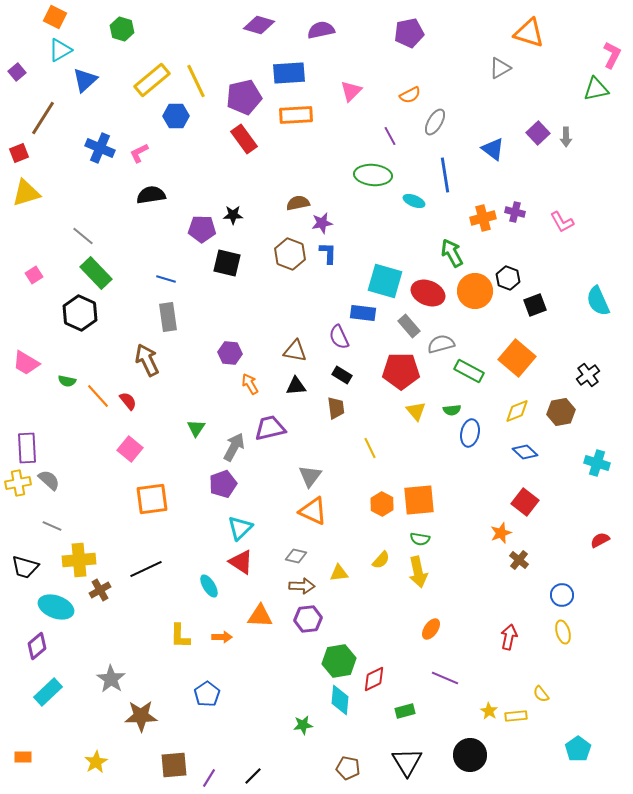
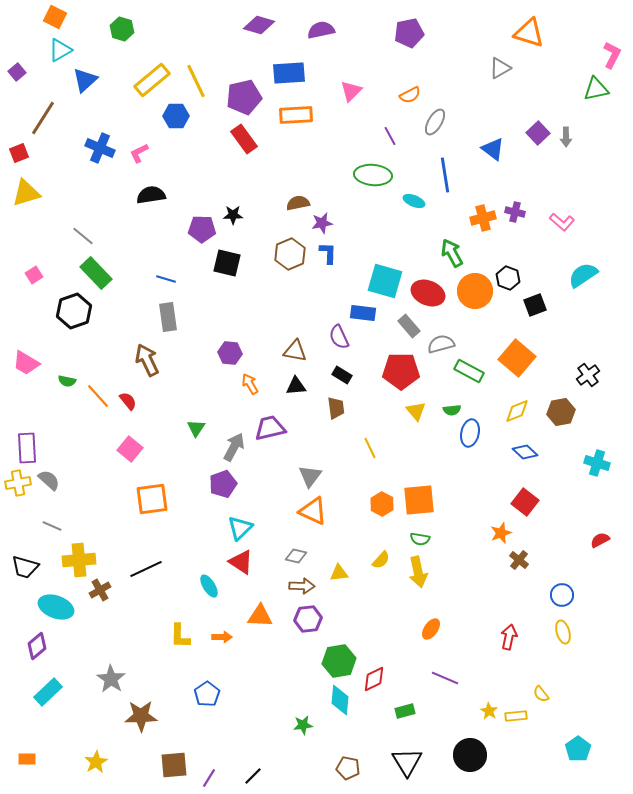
pink L-shape at (562, 222): rotated 20 degrees counterclockwise
brown hexagon at (290, 254): rotated 16 degrees clockwise
cyan semicircle at (598, 301): moved 15 px left, 26 px up; rotated 80 degrees clockwise
black hexagon at (80, 313): moved 6 px left, 2 px up; rotated 16 degrees clockwise
orange rectangle at (23, 757): moved 4 px right, 2 px down
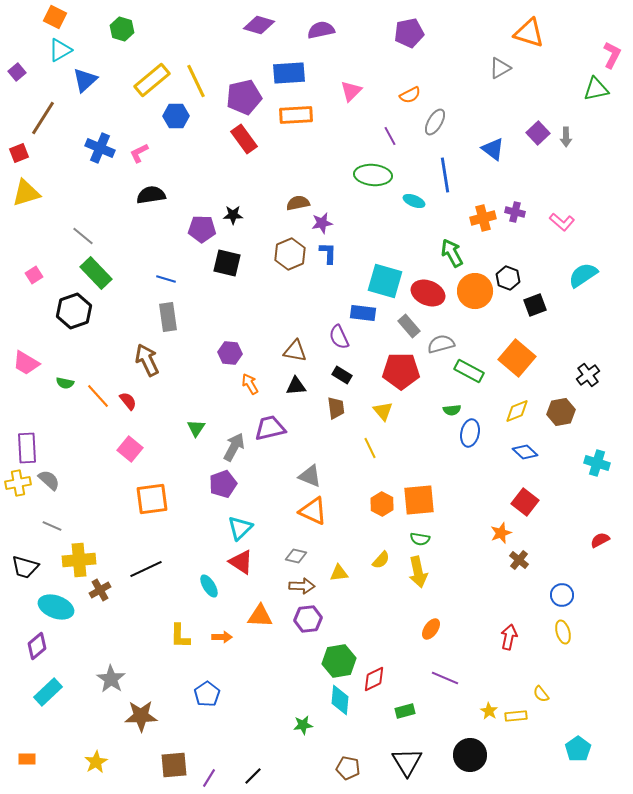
green semicircle at (67, 381): moved 2 px left, 2 px down
yellow triangle at (416, 411): moved 33 px left
gray triangle at (310, 476): rotated 45 degrees counterclockwise
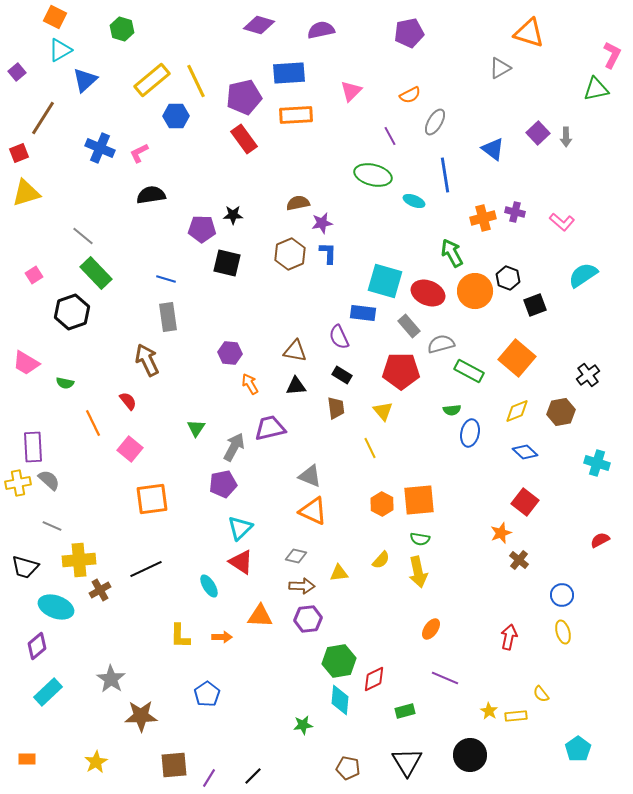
green ellipse at (373, 175): rotated 9 degrees clockwise
black hexagon at (74, 311): moved 2 px left, 1 px down
orange line at (98, 396): moved 5 px left, 27 px down; rotated 16 degrees clockwise
purple rectangle at (27, 448): moved 6 px right, 1 px up
purple pentagon at (223, 484): rotated 8 degrees clockwise
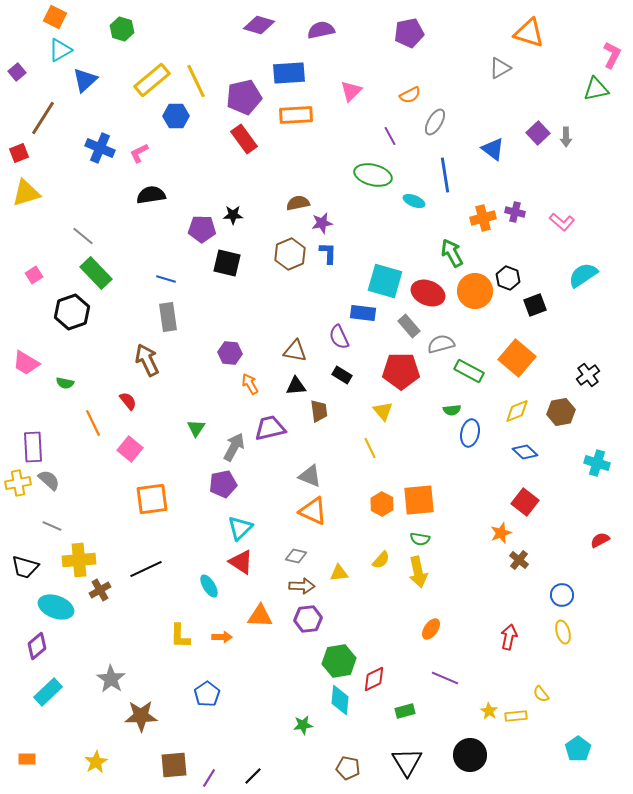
brown trapezoid at (336, 408): moved 17 px left, 3 px down
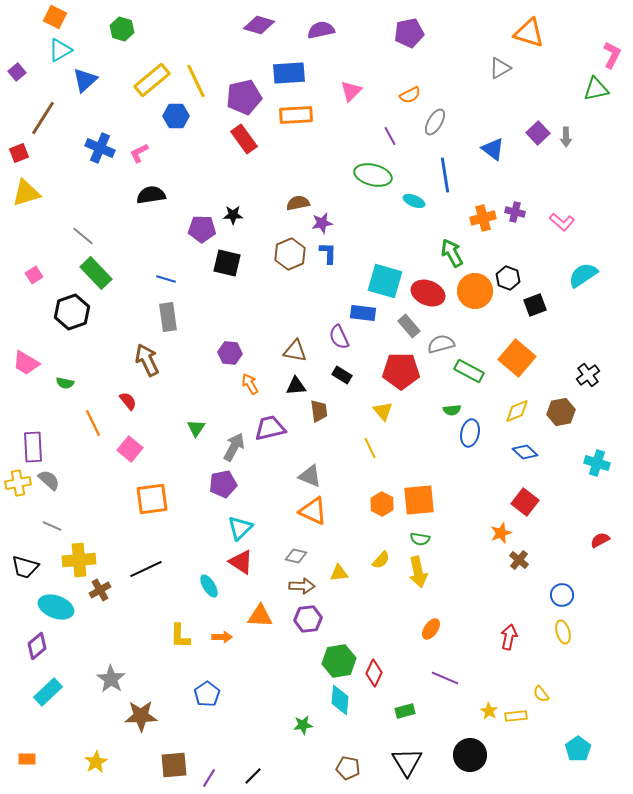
red diamond at (374, 679): moved 6 px up; rotated 40 degrees counterclockwise
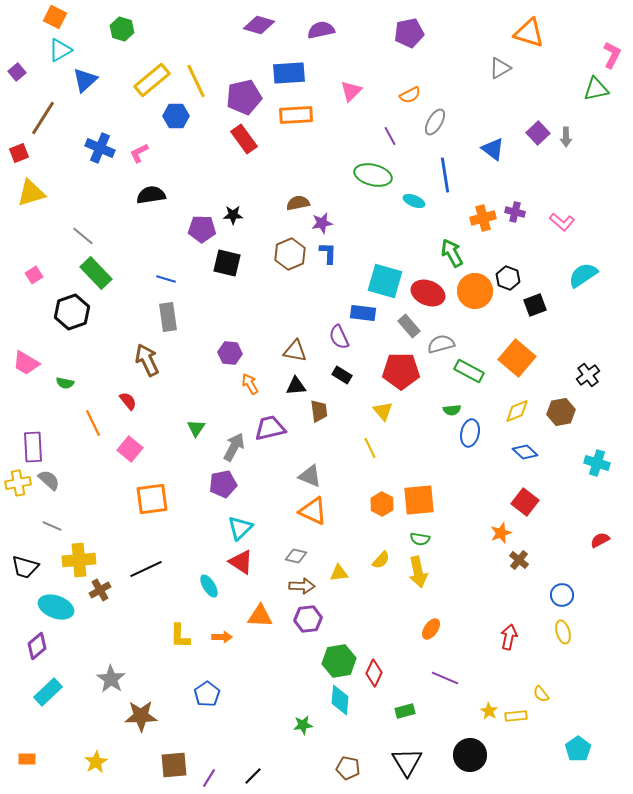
yellow triangle at (26, 193): moved 5 px right
